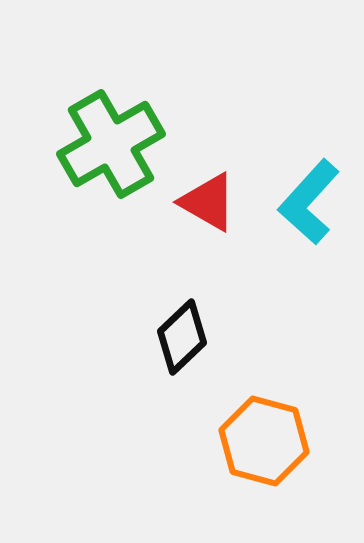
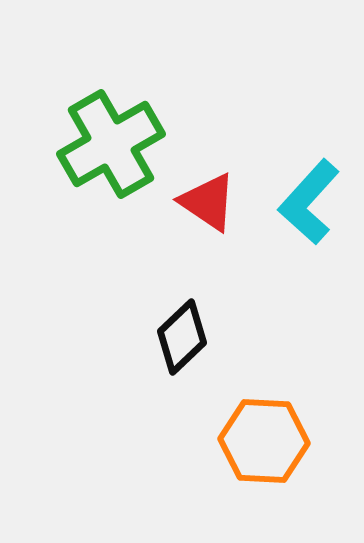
red triangle: rotated 4 degrees clockwise
orange hexagon: rotated 12 degrees counterclockwise
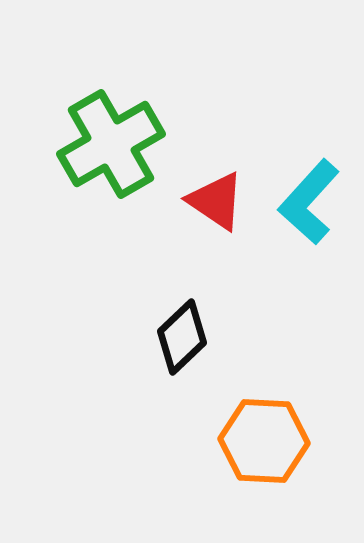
red triangle: moved 8 px right, 1 px up
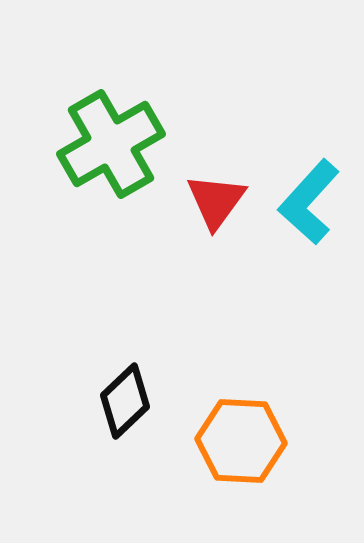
red triangle: rotated 32 degrees clockwise
black diamond: moved 57 px left, 64 px down
orange hexagon: moved 23 px left
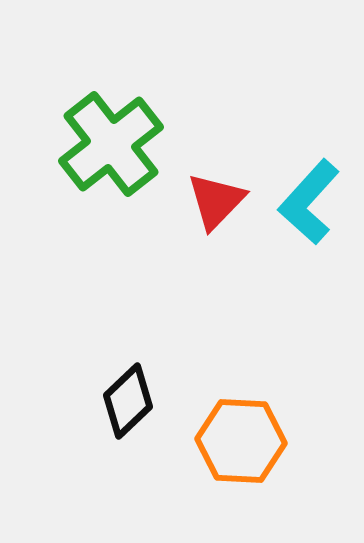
green cross: rotated 8 degrees counterclockwise
red triangle: rotated 8 degrees clockwise
black diamond: moved 3 px right
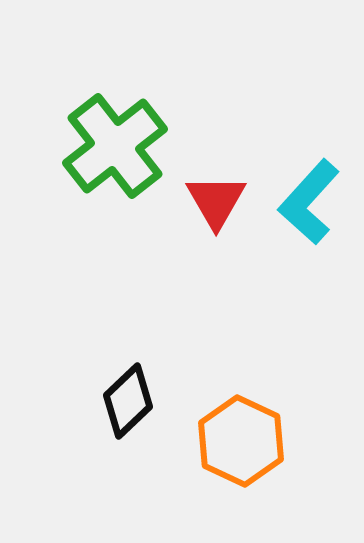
green cross: moved 4 px right, 2 px down
red triangle: rotated 14 degrees counterclockwise
orange hexagon: rotated 22 degrees clockwise
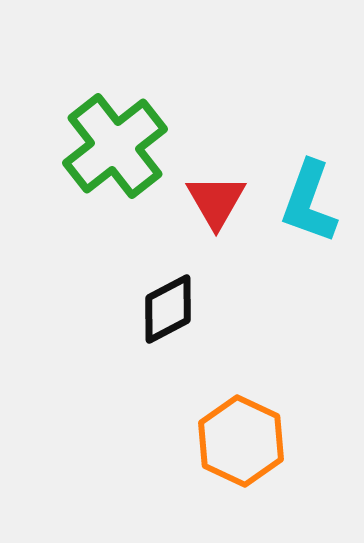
cyan L-shape: rotated 22 degrees counterclockwise
black diamond: moved 40 px right, 92 px up; rotated 16 degrees clockwise
